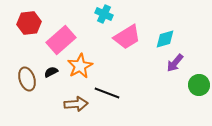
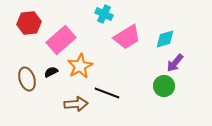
green circle: moved 35 px left, 1 px down
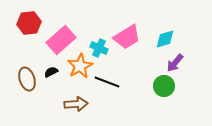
cyan cross: moved 5 px left, 34 px down
black line: moved 11 px up
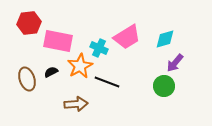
pink rectangle: moved 3 px left, 1 px down; rotated 52 degrees clockwise
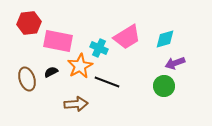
purple arrow: rotated 30 degrees clockwise
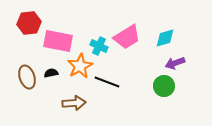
cyan diamond: moved 1 px up
cyan cross: moved 2 px up
black semicircle: moved 1 px down; rotated 16 degrees clockwise
brown ellipse: moved 2 px up
brown arrow: moved 2 px left, 1 px up
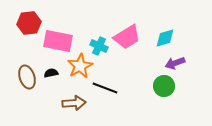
black line: moved 2 px left, 6 px down
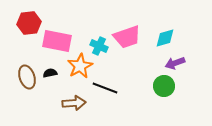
pink trapezoid: rotated 12 degrees clockwise
pink rectangle: moved 1 px left
black semicircle: moved 1 px left
